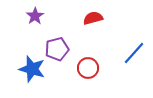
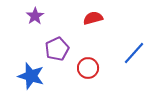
purple pentagon: rotated 10 degrees counterclockwise
blue star: moved 1 px left, 7 px down
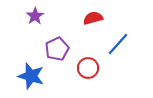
blue line: moved 16 px left, 9 px up
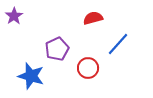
purple star: moved 21 px left
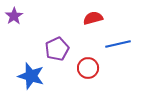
blue line: rotated 35 degrees clockwise
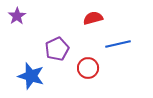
purple star: moved 3 px right
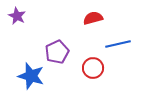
purple star: rotated 12 degrees counterclockwise
purple pentagon: moved 3 px down
red circle: moved 5 px right
